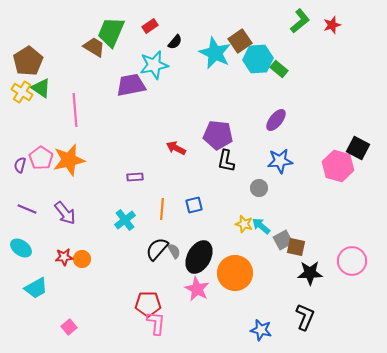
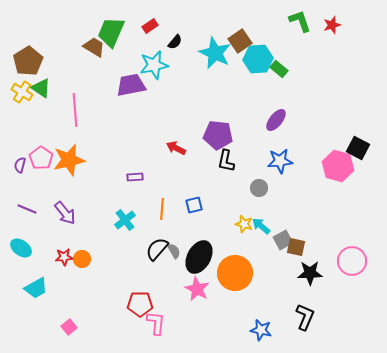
green L-shape at (300, 21): rotated 70 degrees counterclockwise
red pentagon at (148, 304): moved 8 px left
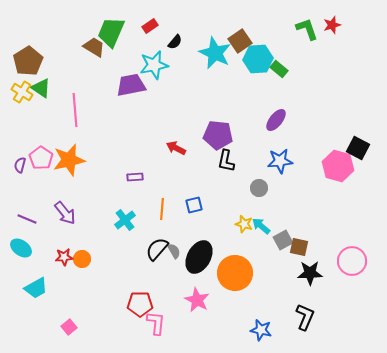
green L-shape at (300, 21): moved 7 px right, 8 px down
purple line at (27, 209): moved 10 px down
brown square at (296, 247): moved 3 px right
pink star at (197, 289): moved 11 px down
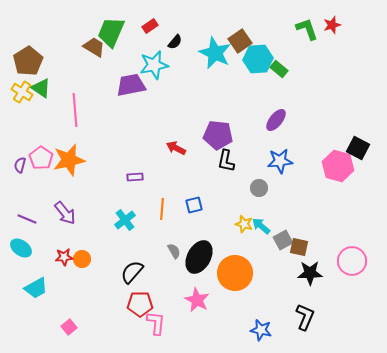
black semicircle at (157, 249): moved 25 px left, 23 px down
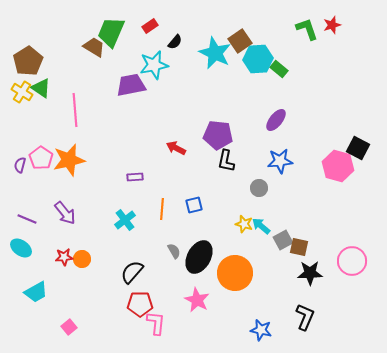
cyan trapezoid at (36, 288): moved 4 px down
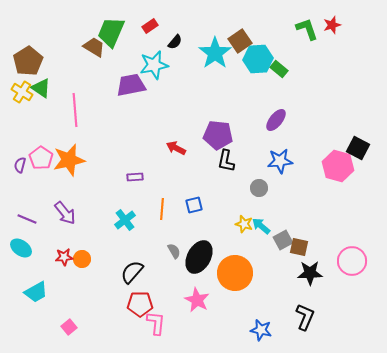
cyan star at (215, 53): rotated 12 degrees clockwise
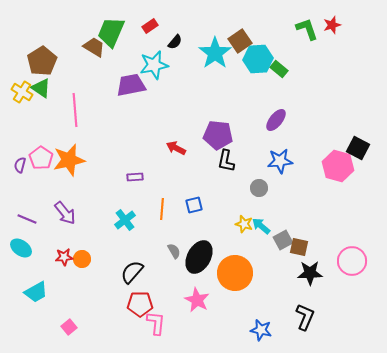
brown pentagon at (28, 61): moved 14 px right
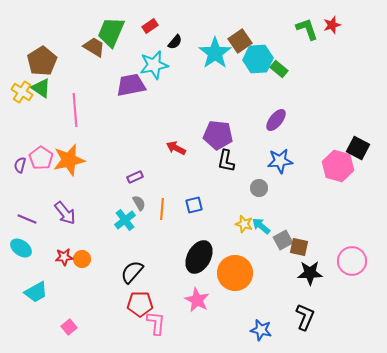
purple rectangle at (135, 177): rotated 21 degrees counterclockwise
gray semicircle at (174, 251): moved 35 px left, 48 px up
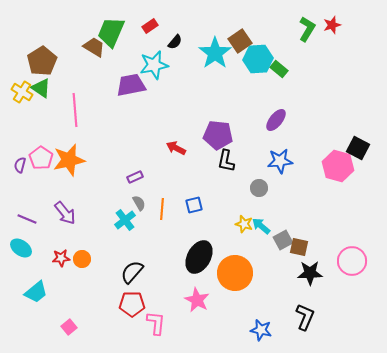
green L-shape at (307, 29): rotated 50 degrees clockwise
red star at (64, 257): moved 3 px left, 1 px down
cyan trapezoid at (36, 292): rotated 10 degrees counterclockwise
red pentagon at (140, 304): moved 8 px left
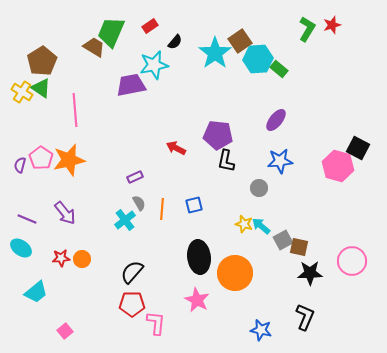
black ellipse at (199, 257): rotated 36 degrees counterclockwise
pink square at (69, 327): moved 4 px left, 4 px down
